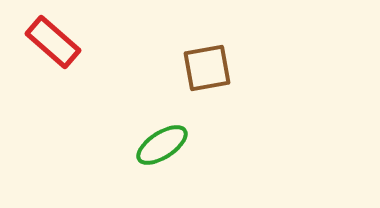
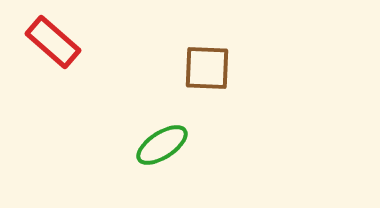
brown square: rotated 12 degrees clockwise
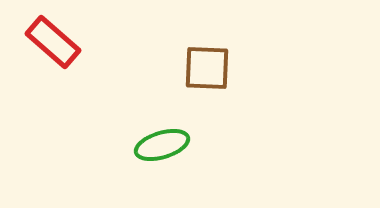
green ellipse: rotated 16 degrees clockwise
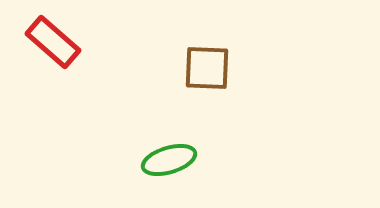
green ellipse: moved 7 px right, 15 px down
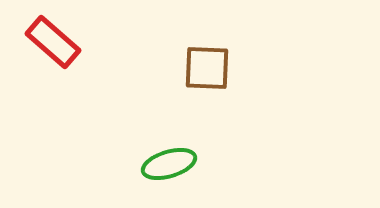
green ellipse: moved 4 px down
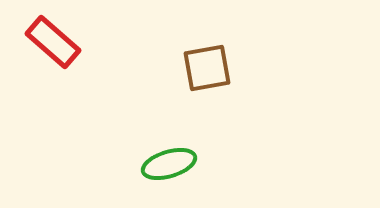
brown square: rotated 12 degrees counterclockwise
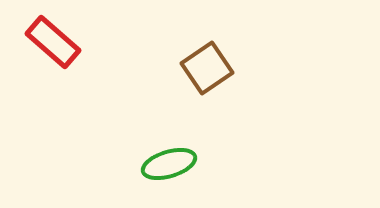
brown square: rotated 24 degrees counterclockwise
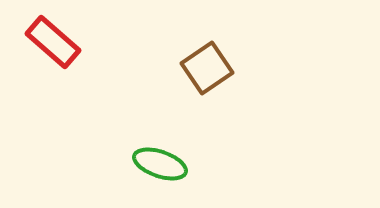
green ellipse: moved 9 px left; rotated 36 degrees clockwise
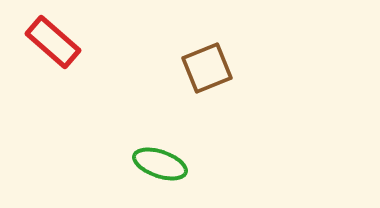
brown square: rotated 12 degrees clockwise
